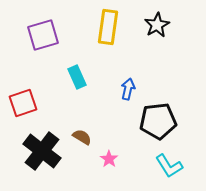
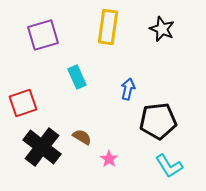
black star: moved 5 px right, 4 px down; rotated 20 degrees counterclockwise
black cross: moved 4 px up
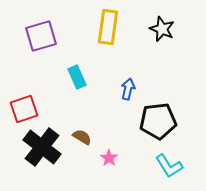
purple square: moved 2 px left, 1 px down
red square: moved 1 px right, 6 px down
pink star: moved 1 px up
